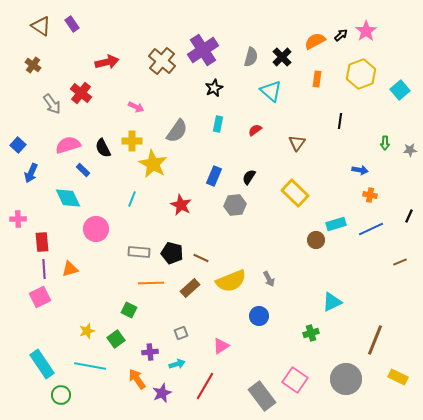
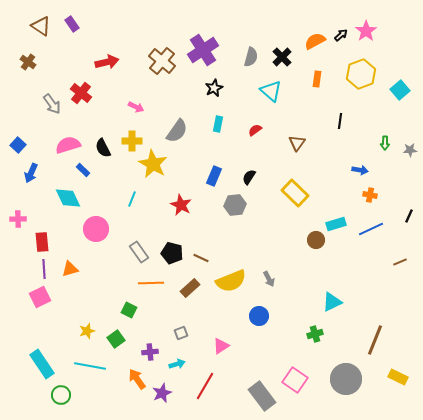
brown cross at (33, 65): moved 5 px left, 3 px up
gray rectangle at (139, 252): rotated 50 degrees clockwise
green cross at (311, 333): moved 4 px right, 1 px down
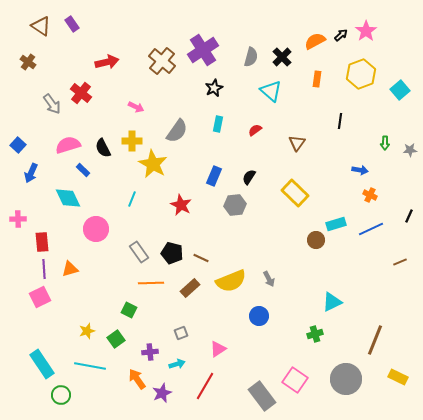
orange cross at (370, 195): rotated 16 degrees clockwise
pink triangle at (221, 346): moved 3 px left, 3 px down
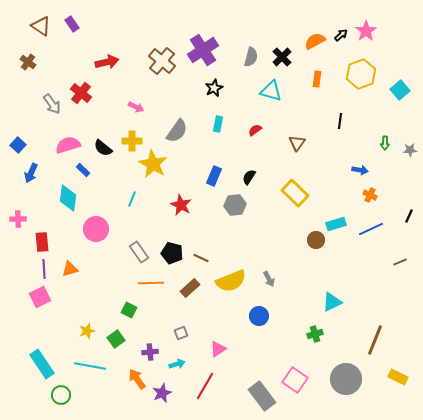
cyan triangle at (271, 91): rotated 25 degrees counterclockwise
black semicircle at (103, 148): rotated 24 degrees counterclockwise
cyan diamond at (68, 198): rotated 32 degrees clockwise
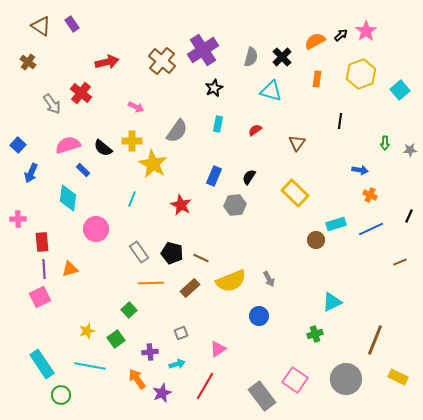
green square at (129, 310): rotated 21 degrees clockwise
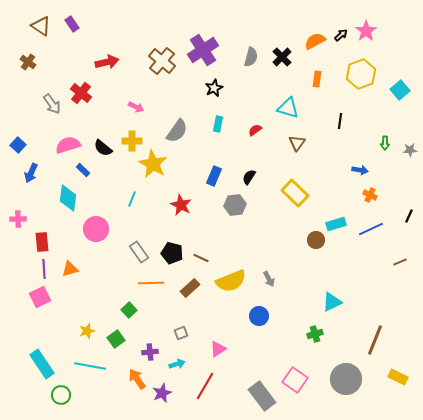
cyan triangle at (271, 91): moved 17 px right, 17 px down
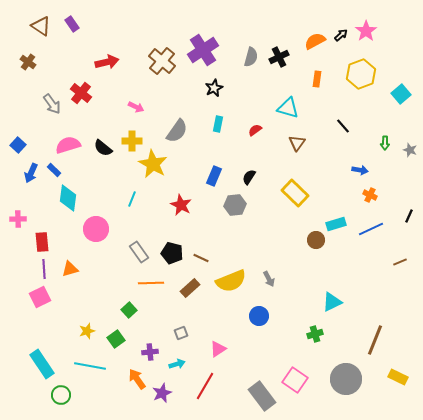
black cross at (282, 57): moved 3 px left; rotated 18 degrees clockwise
cyan square at (400, 90): moved 1 px right, 4 px down
black line at (340, 121): moved 3 px right, 5 px down; rotated 49 degrees counterclockwise
gray star at (410, 150): rotated 24 degrees clockwise
blue rectangle at (83, 170): moved 29 px left
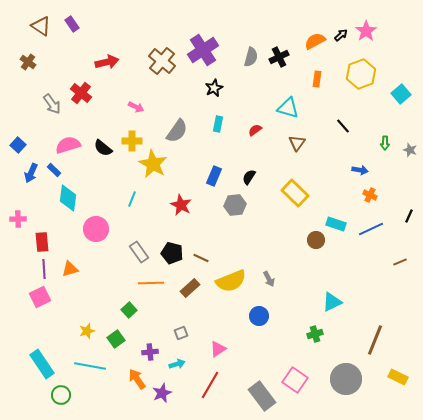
cyan rectangle at (336, 224): rotated 36 degrees clockwise
red line at (205, 386): moved 5 px right, 1 px up
